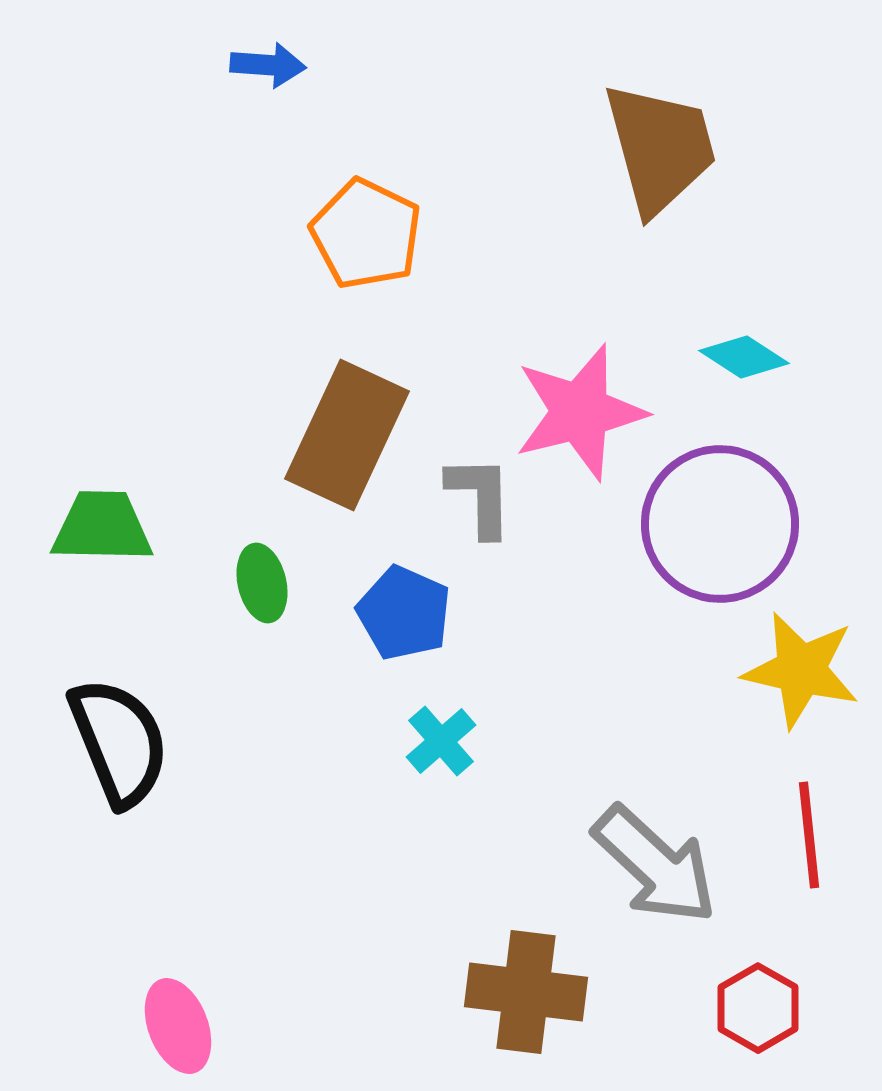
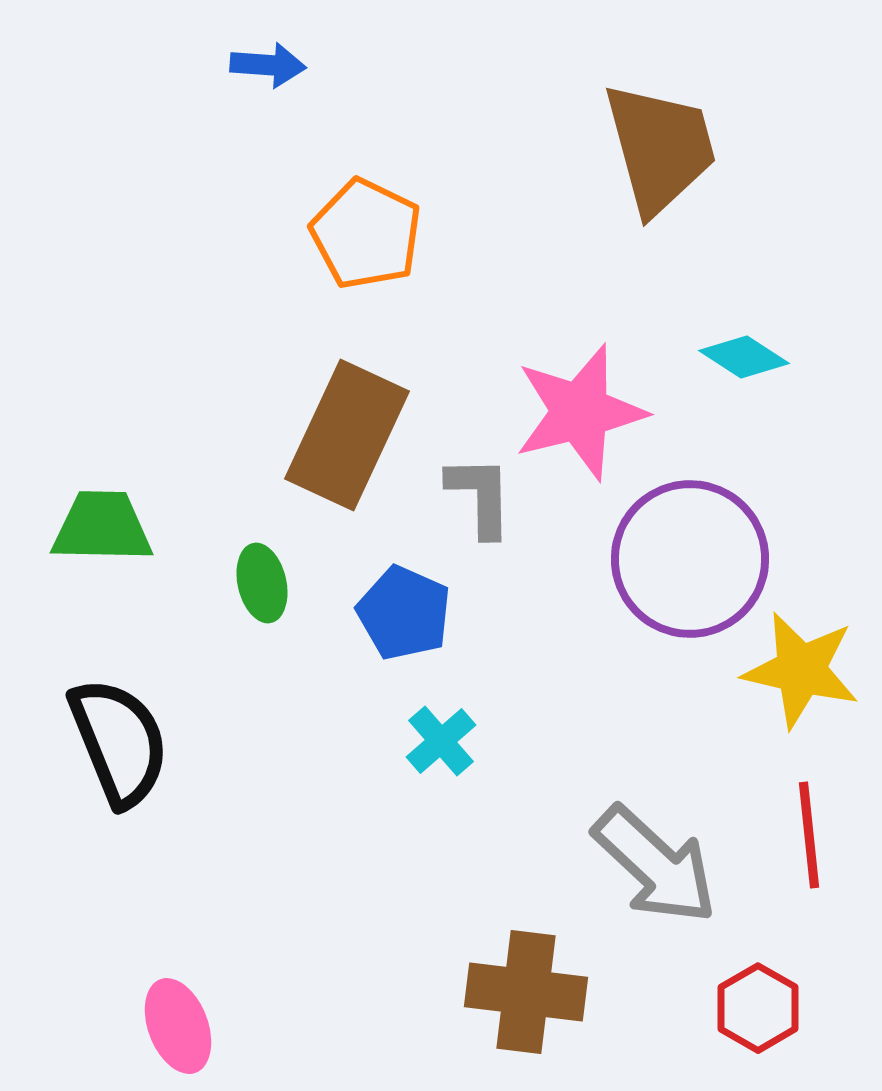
purple circle: moved 30 px left, 35 px down
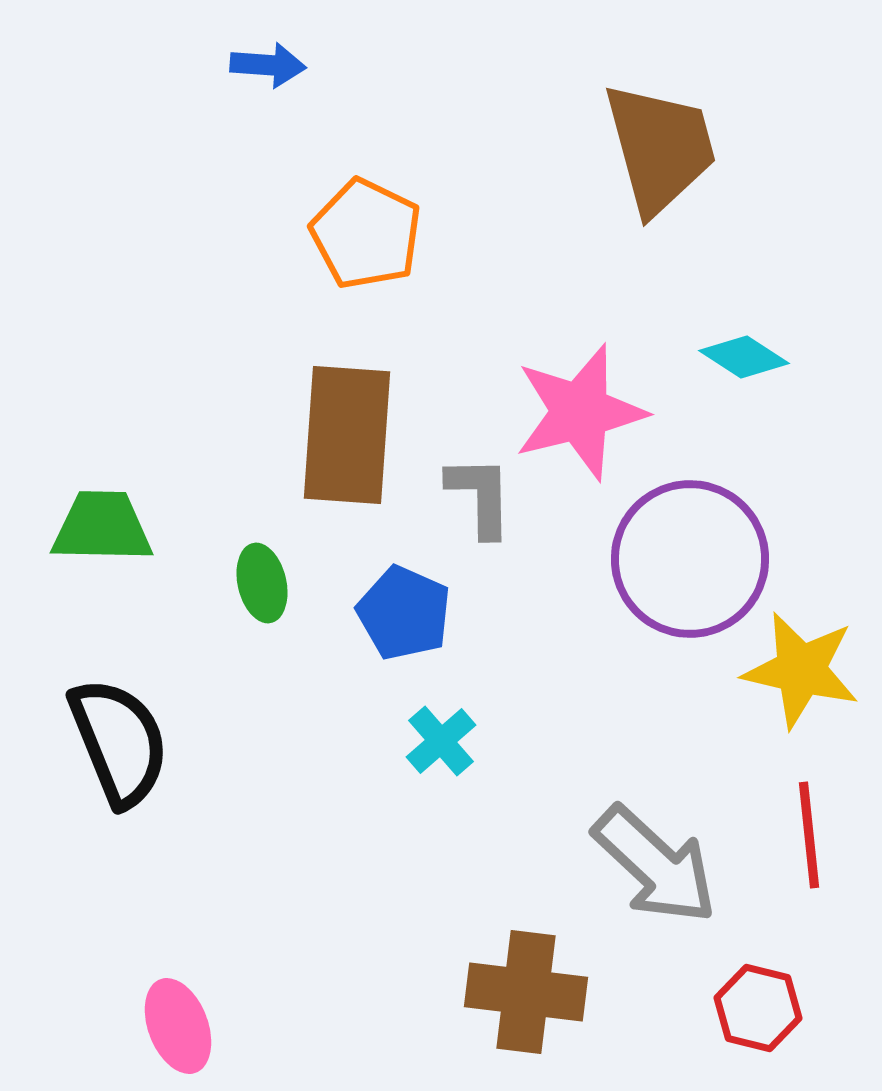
brown rectangle: rotated 21 degrees counterclockwise
red hexagon: rotated 16 degrees counterclockwise
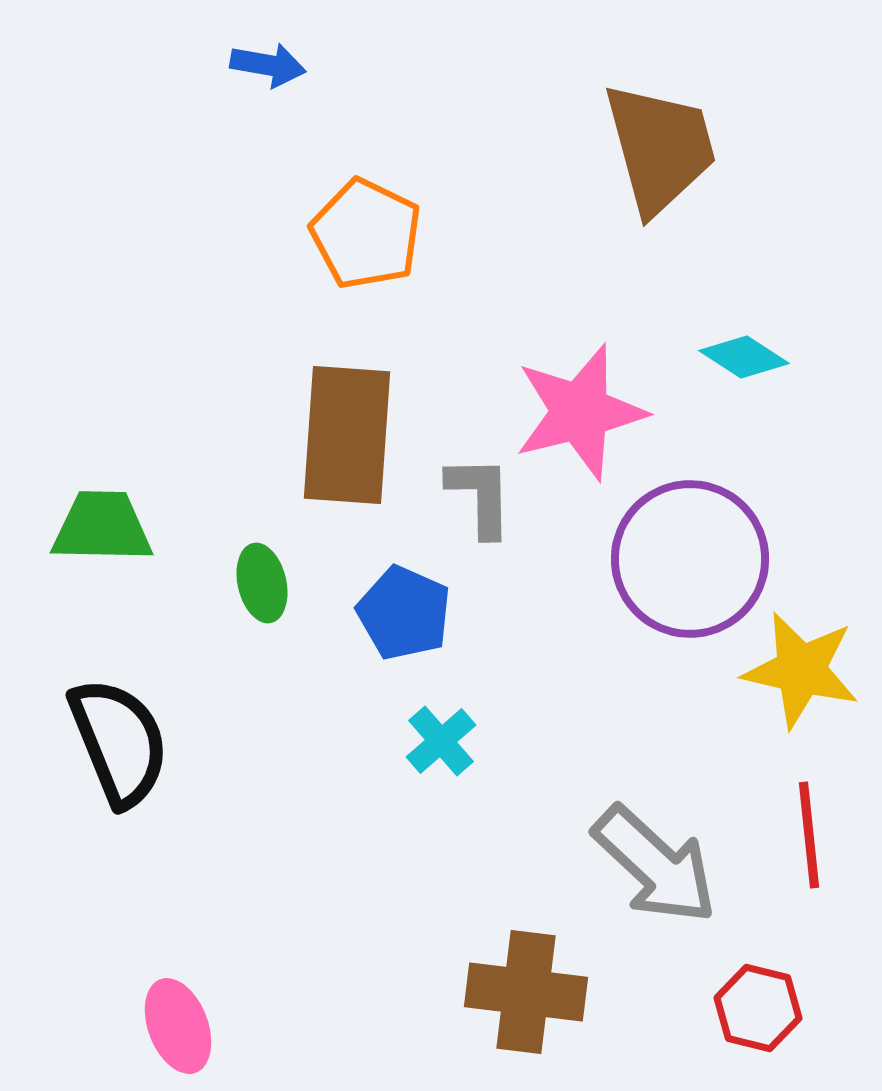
blue arrow: rotated 6 degrees clockwise
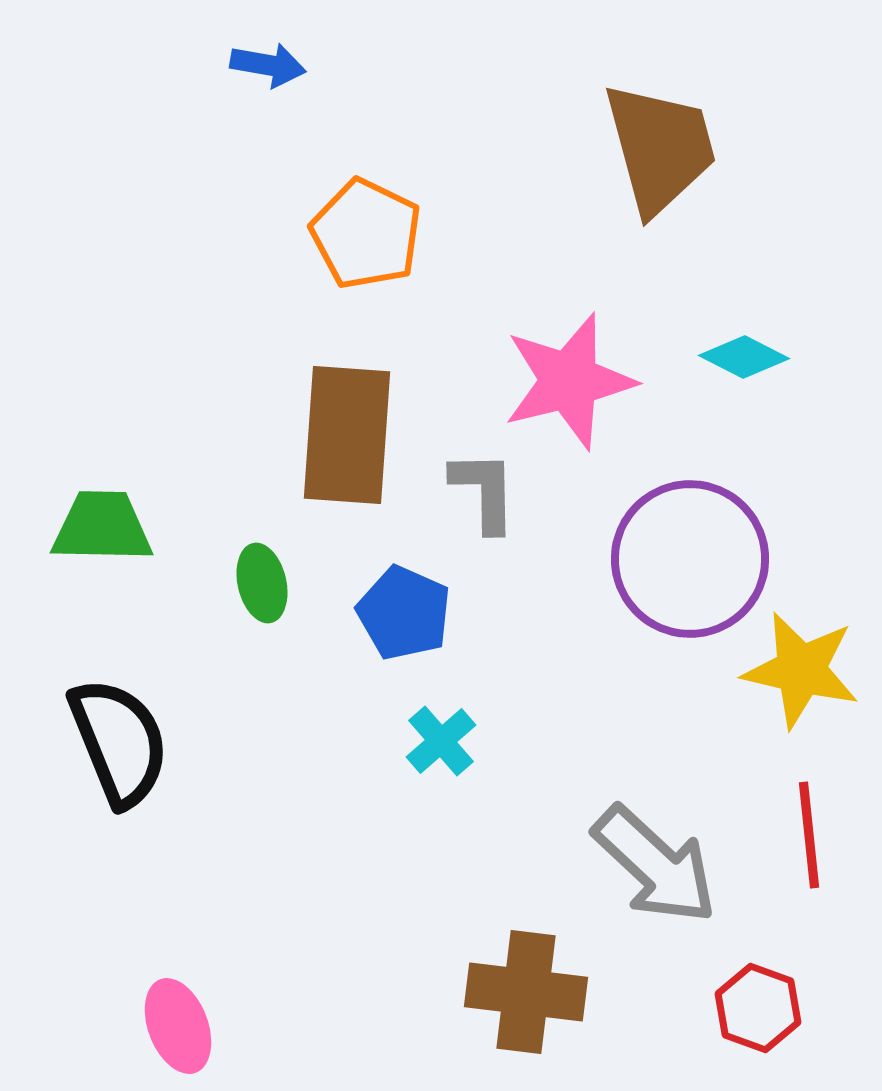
cyan diamond: rotated 6 degrees counterclockwise
pink star: moved 11 px left, 31 px up
gray L-shape: moved 4 px right, 5 px up
red hexagon: rotated 6 degrees clockwise
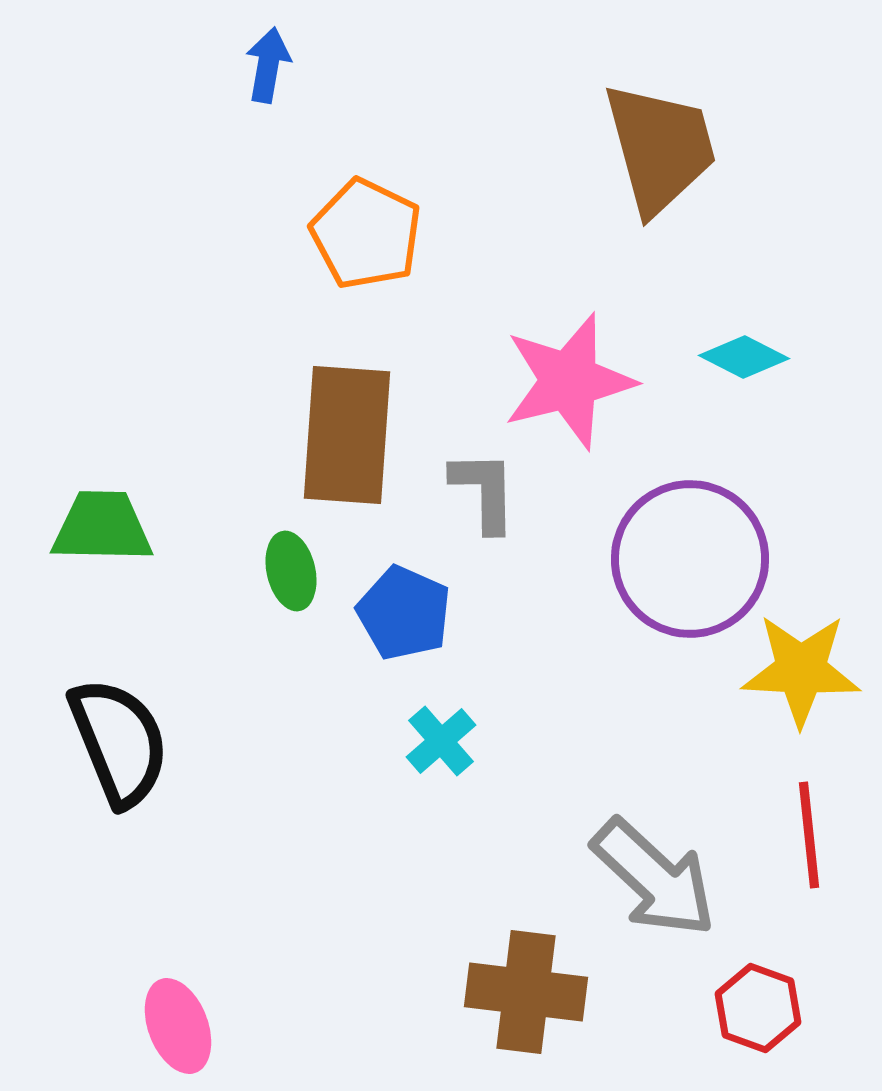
blue arrow: rotated 90 degrees counterclockwise
green ellipse: moved 29 px right, 12 px up
yellow star: rotated 10 degrees counterclockwise
gray arrow: moved 1 px left, 13 px down
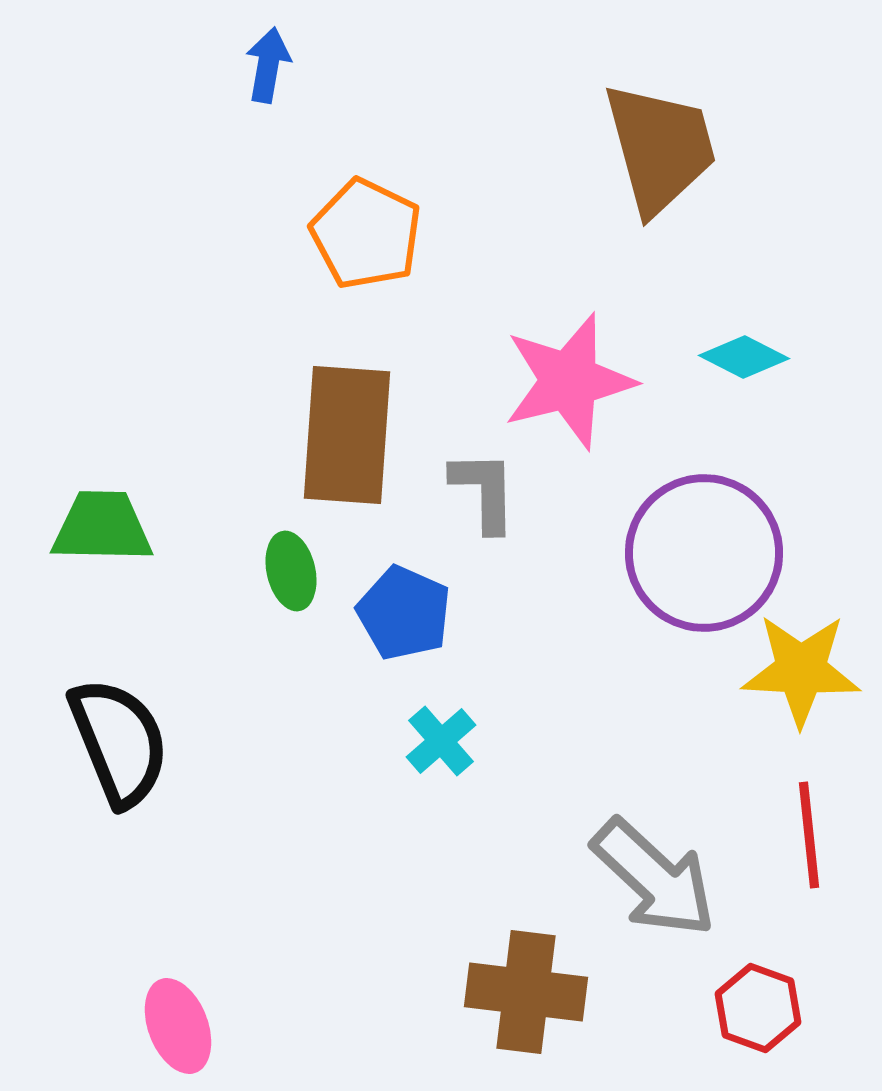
purple circle: moved 14 px right, 6 px up
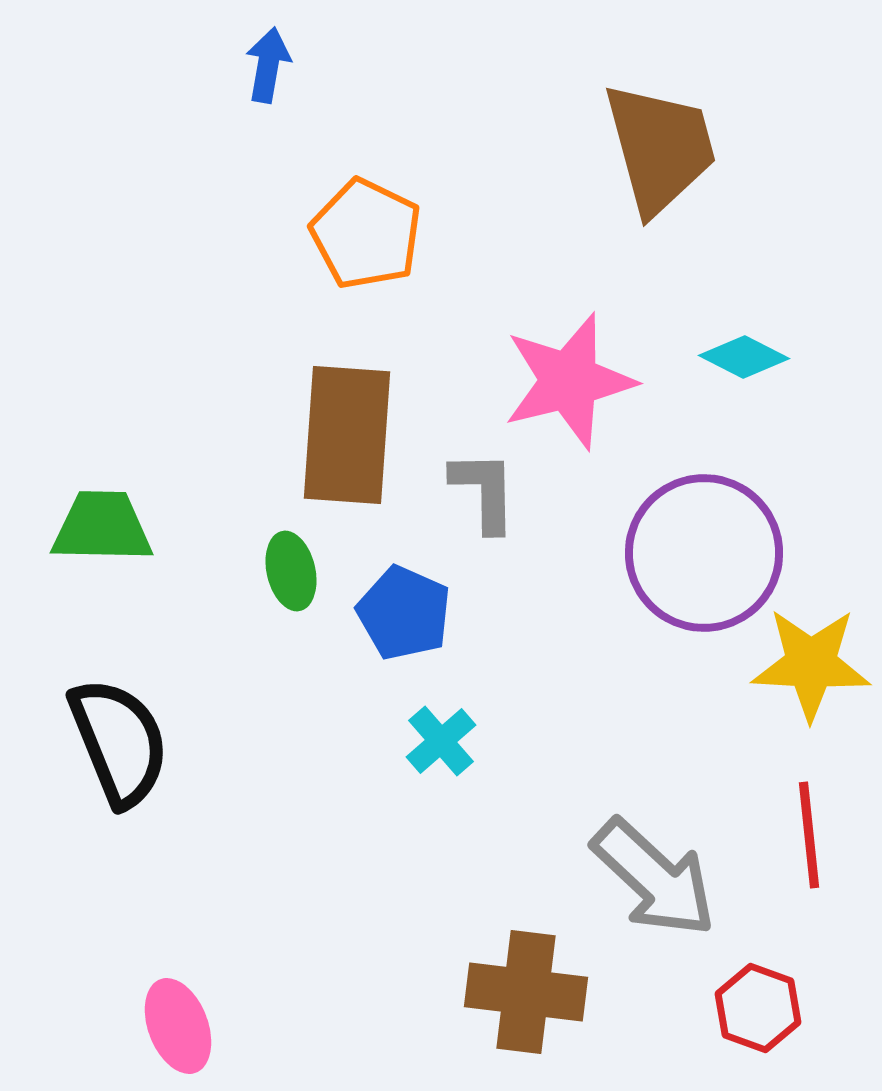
yellow star: moved 10 px right, 6 px up
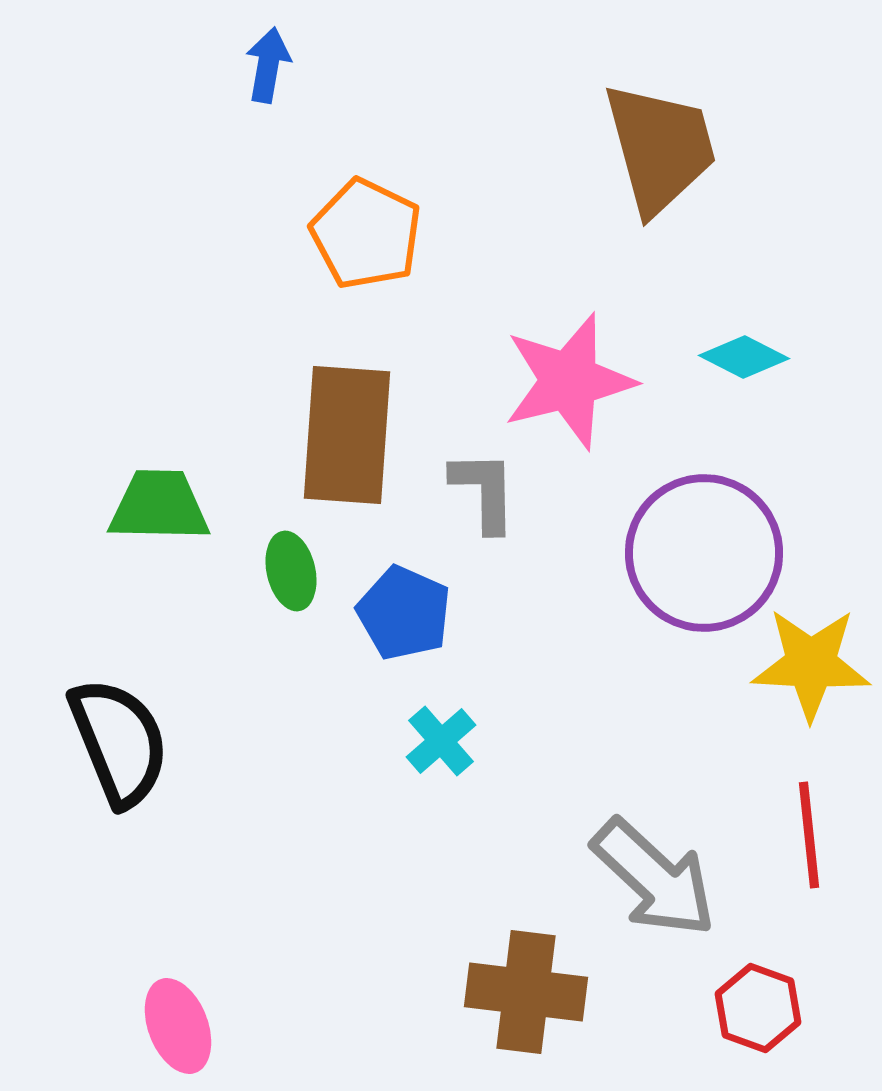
green trapezoid: moved 57 px right, 21 px up
